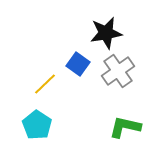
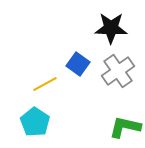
black star: moved 5 px right, 5 px up; rotated 12 degrees clockwise
yellow line: rotated 15 degrees clockwise
cyan pentagon: moved 2 px left, 3 px up
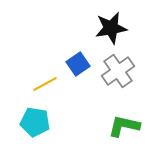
black star: rotated 12 degrees counterclockwise
blue square: rotated 20 degrees clockwise
cyan pentagon: rotated 24 degrees counterclockwise
green L-shape: moved 1 px left, 1 px up
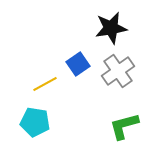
green L-shape: rotated 28 degrees counterclockwise
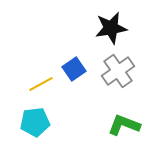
blue square: moved 4 px left, 5 px down
yellow line: moved 4 px left
cyan pentagon: rotated 16 degrees counterclockwise
green L-shape: moved 1 px up; rotated 36 degrees clockwise
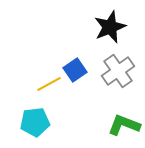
black star: moved 1 px left, 1 px up; rotated 12 degrees counterclockwise
blue square: moved 1 px right, 1 px down
yellow line: moved 8 px right
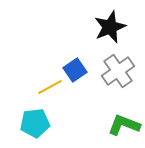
yellow line: moved 1 px right, 3 px down
cyan pentagon: moved 1 px down
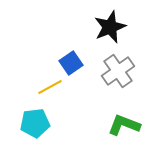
blue square: moved 4 px left, 7 px up
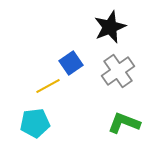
yellow line: moved 2 px left, 1 px up
green L-shape: moved 2 px up
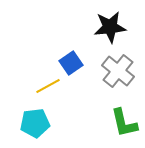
black star: rotated 16 degrees clockwise
gray cross: rotated 16 degrees counterclockwise
green L-shape: rotated 124 degrees counterclockwise
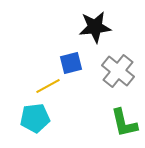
black star: moved 15 px left
blue square: rotated 20 degrees clockwise
cyan pentagon: moved 5 px up
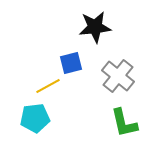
gray cross: moved 5 px down
